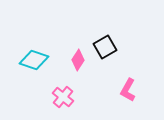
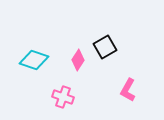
pink cross: rotated 20 degrees counterclockwise
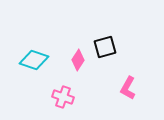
black square: rotated 15 degrees clockwise
pink L-shape: moved 2 px up
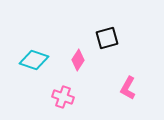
black square: moved 2 px right, 9 px up
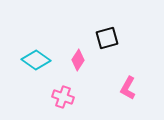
cyan diamond: moved 2 px right; rotated 16 degrees clockwise
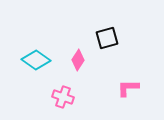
pink L-shape: rotated 60 degrees clockwise
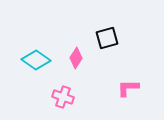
pink diamond: moved 2 px left, 2 px up
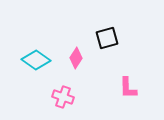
pink L-shape: rotated 90 degrees counterclockwise
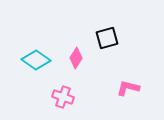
pink L-shape: rotated 105 degrees clockwise
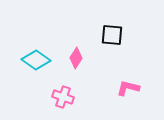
black square: moved 5 px right, 3 px up; rotated 20 degrees clockwise
